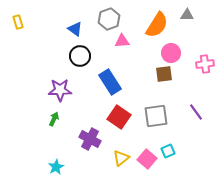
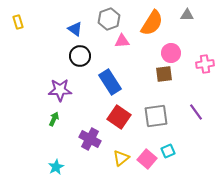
orange semicircle: moved 5 px left, 2 px up
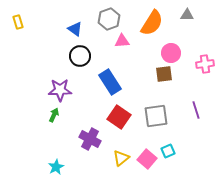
purple line: moved 2 px up; rotated 18 degrees clockwise
green arrow: moved 4 px up
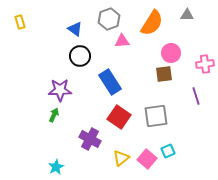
yellow rectangle: moved 2 px right
purple line: moved 14 px up
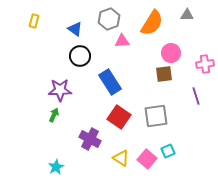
yellow rectangle: moved 14 px right, 1 px up; rotated 32 degrees clockwise
yellow triangle: rotated 48 degrees counterclockwise
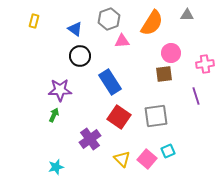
purple cross: rotated 25 degrees clockwise
yellow triangle: moved 1 px right, 1 px down; rotated 12 degrees clockwise
cyan star: rotated 14 degrees clockwise
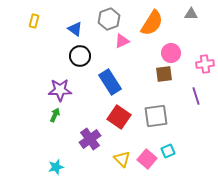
gray triangle: moved 4 px right, 1 px up
pink triangle: rotated 21 degrees counterclockwise
green arrow: moved 1 px right
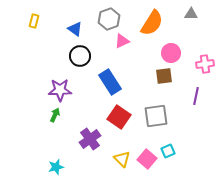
brown square: moved 2 px down
purple line: rotated 30 degrees clockwise
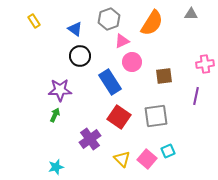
yellow rectangle: rotated 48 degrees counterclockwise
pink circle: moved 39 px left, 9 px down
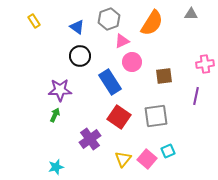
blue triangle: moved 2 px right, 2 px up
yellow triangle: moved 1 px right; rotated 24 degrees clockwise
